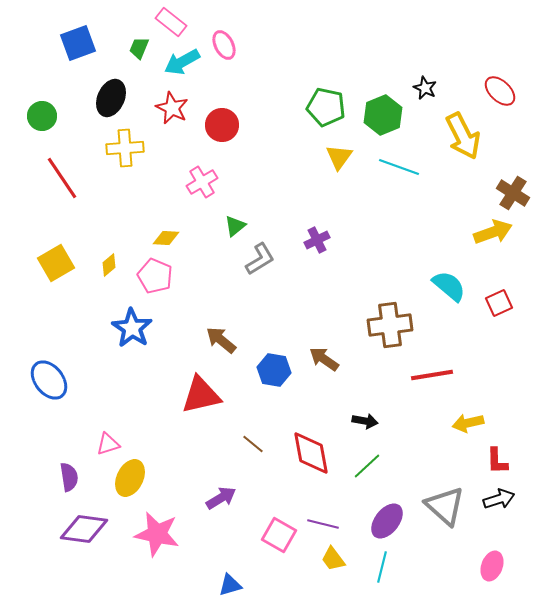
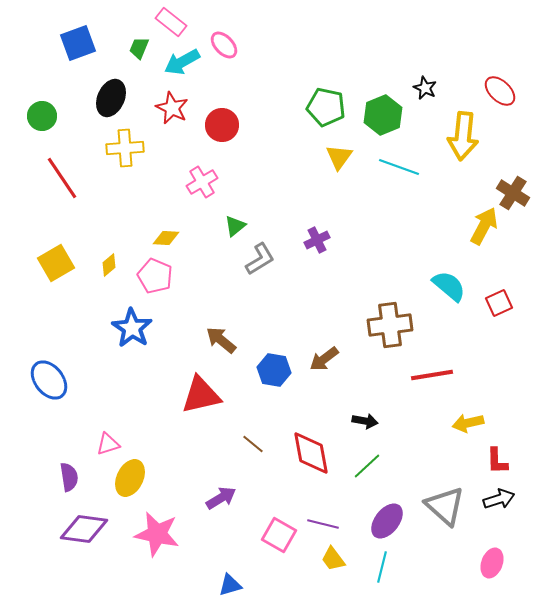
pink ellipse at (224, 45): rotated 16 degrees counterclockwise
yellow arrow at (463, 136): rotated 33 degrees clockwise
yellow arrow at (493, 232): moved 9 px left, 6 px up; rotated 42 degrees counterclockwise
brown arrow at (324, 359): rotated 72 degrees counterclockwise
pink ellipse at (492, 566): moved 3 px up
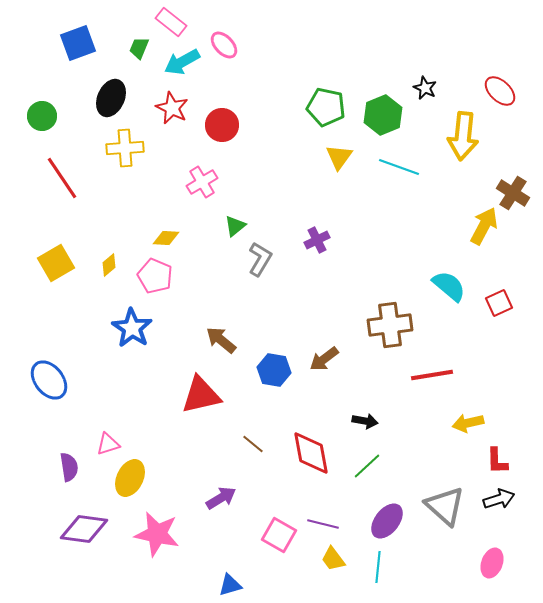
gray L-shape at (260, 259): rotated 28 degrees counterclockwise
purple semicircle at (69, 477): moved 10 px up
cyan line at (382, 567): moved 4 px left; rotated 8 degrees counterclockwise
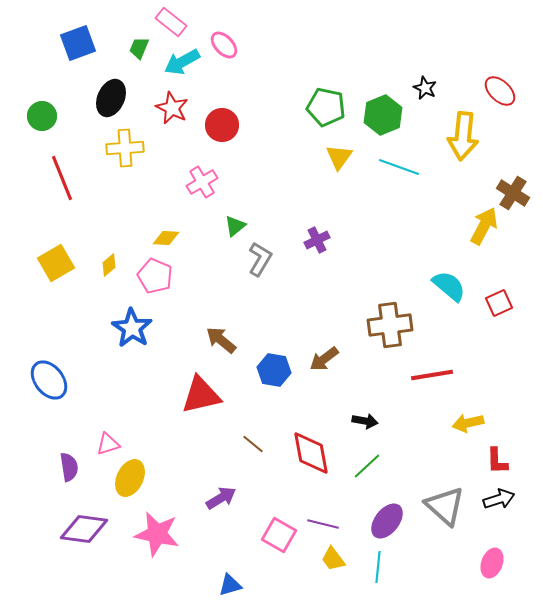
red line at (62, 178): rotated 12 degrees clockwise
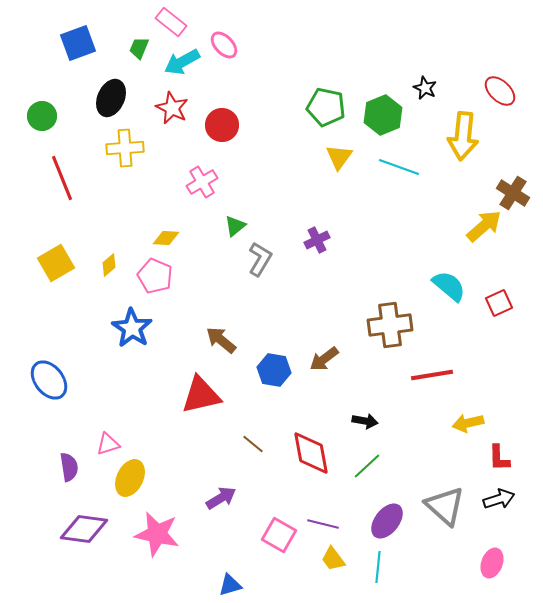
yellow arrow at (484, 226): rotated 21 degrees clockwise
red L-shape at (497, 461): moved 2 px right, 3 px up
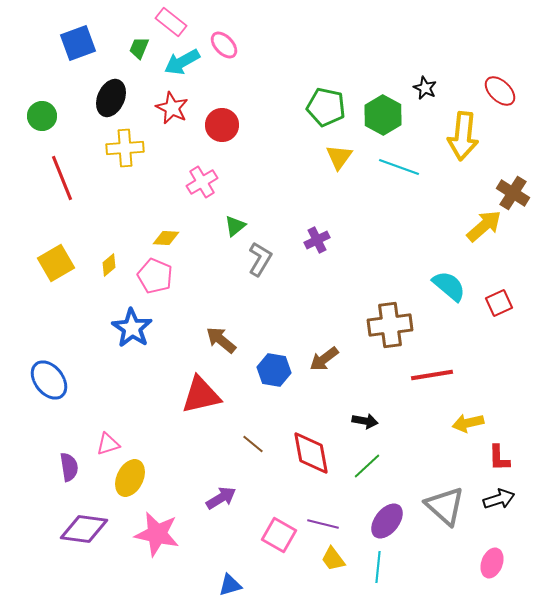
green hexagon at (383, 115): rotated 9 degrees counterclockwise
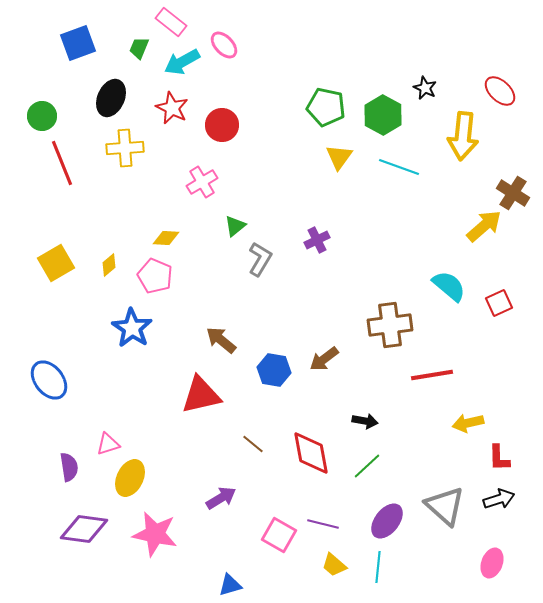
red line at (62, 178): moved 15 px up
pink star at (157, 534): moved 2 px left
yellow trapezoid at (333, 559): moved 1 px right, 6 px down; rotated 12 degrees counterclockwise
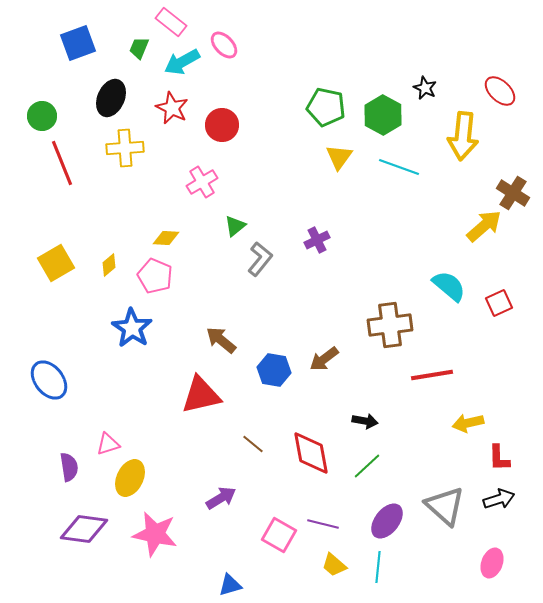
gray L-shape at (260, 259): rotated 8 degrees clockwise
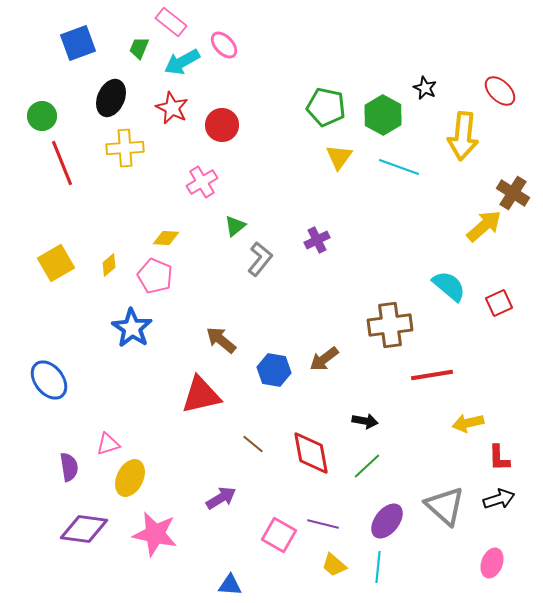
blue triangle at (230, 585): rotated 20 degrees clockwise
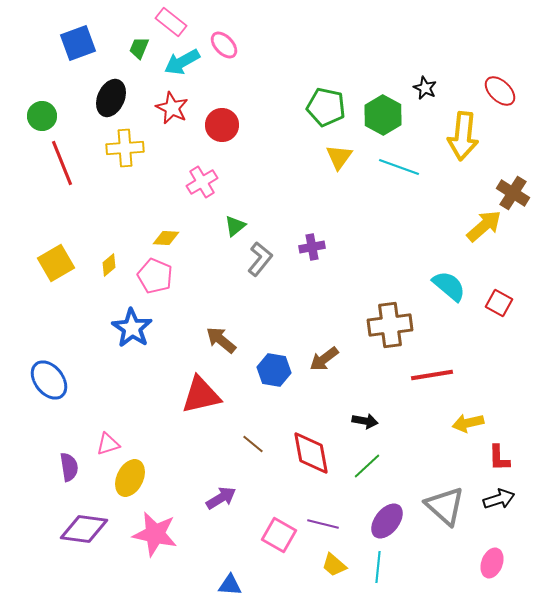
purple cross at (317, 240): moved 5 px left, 7 px down; rotated 15 degrees clockwise
red square at (499, 303): rotated 36 degrees counterclockwise
